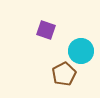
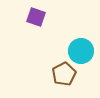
purple square: moved 10 px left, 13 px up
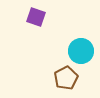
brown pentagon: moved 2 px right, 4 px down
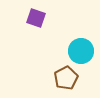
purple square: moved 1 px down
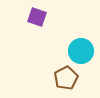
purple square: moved 1 px right, 1 px up
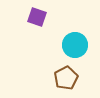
cyan circle: moved 6 px left, 6 px up
